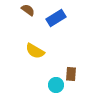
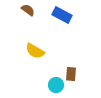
blue rectangle: moved 6 px right, 3 px up; rotated 60 degrees clockwise
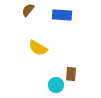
brown semicircle: rotated 88 degrees counterclockwise
blue rectangle: rotated 24 degrees counterclockwise
yellow semicircle: moved 3 px right, 3 px up
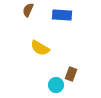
brown semicircle: rotated 16 degrees counterclockwise
yellow semicircle: moved 2 px right
brown rectangle: rotated 16 degrees clockwise
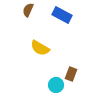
blue rectangle: rotated 24 degrees clockwise
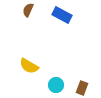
yellow semicircle: moved 11 px left, 18 px down
brown rectangle: moved 11 px right, 14 px down
